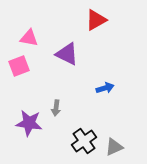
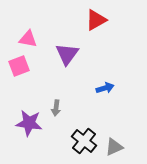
pink triangle: moved 1 px left, 1 px down
purple triangle: rotated 40 degrees clockwise
black cross: rotated 15 degrees counterclockwise
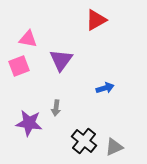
purple triangle: moved 6 px left, 6 px down
